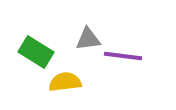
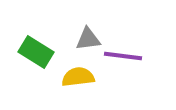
yellow semicircle: moved 13 px right, 5 px up
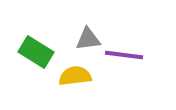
purple line: moved 1 px right, 1 px up
yellow semicircle: moved 3 px left, 1 px up
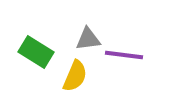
yellow semicircle: rotated 120 degrees clockwise
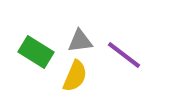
gray triangle: moved 8 px left, 2 px down
purple line: rotated 30 degrees clockwise
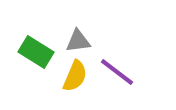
gray triangle: moved 2 px left
purple line: moved 7 px left, 17 px down
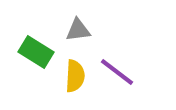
gray triangle: moved 11 px up
yellow semicircle: rotated 20 degrees counterclockwise
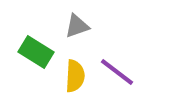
gray triangle: moved 1 px left, 4 px up; rotated 12 degrees counterclockwise
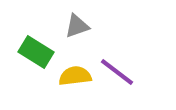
yellow semicircle: rotated 100 degrees counterclockwise
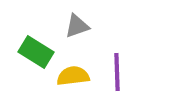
purple line: rotated 51 degrees clockwise
yellow semicircle: moved 2 px left
